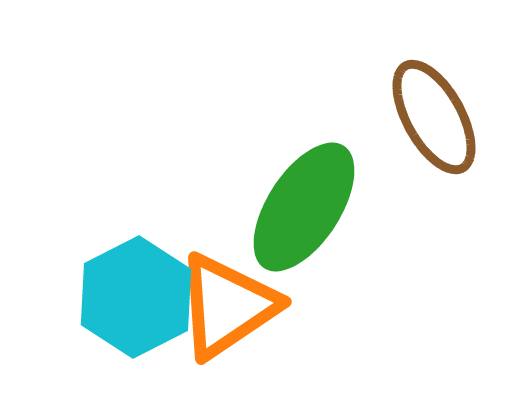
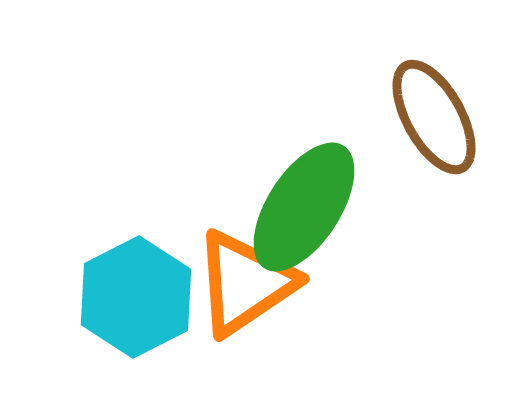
orange triangle: moved 18 px right, 23 px up
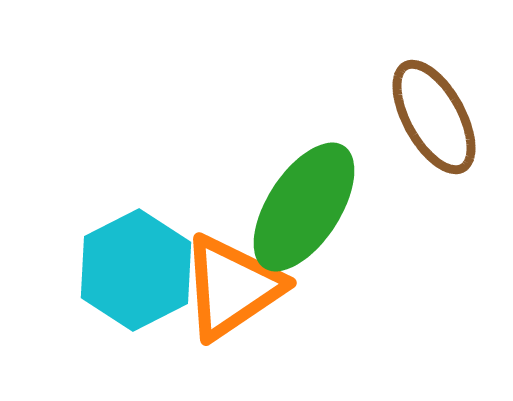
orange triangle: moved 13 px left, 4 px down
cyan hexagon: moved 27 px up
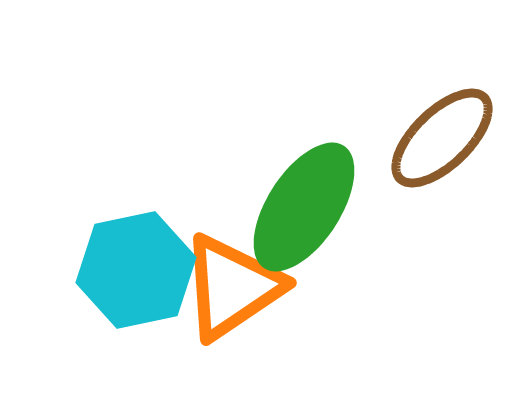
brown ellipse: moved 8 px right, 21 px down; rotated 75 degrees clockwise
cyan hexagon: rotated 15 degrees clockwise
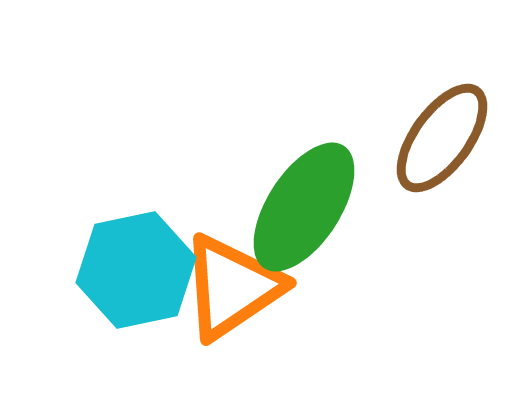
brown ellipse: rotated 10 degrees counterclockwise
